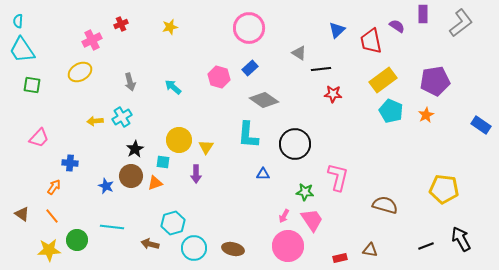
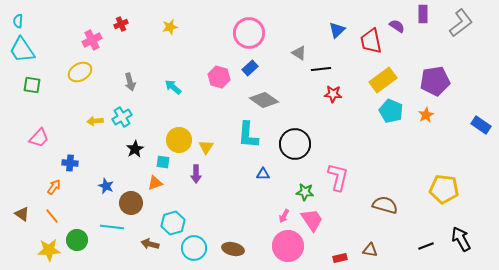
pink circle at (249, 28): moved 5 px down
brown circle at (131, 176): moved 27 px down
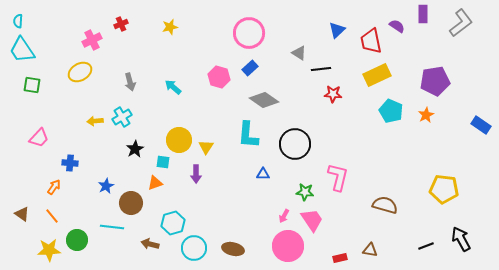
yellow rectangle at (383, 80): moved 6 px left, 5 px up; rotated 12 degrees clockwise
blue star at (106, 186): rotated 21 degrees clockwise
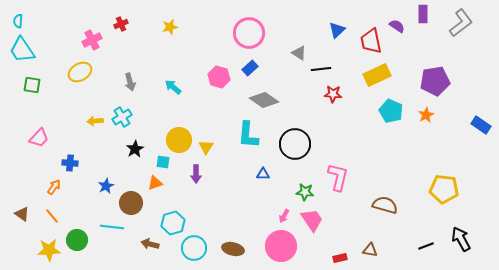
pink circle at (288, 246): moved 7 px left
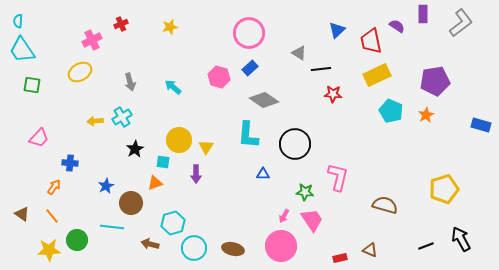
blue rectangle at (481, 125): rotated 18 degrees counterclockwise
yellow pentagon at (444, 189): rotated 24 degrees counterclockwise
brown triangle at (370, 250): rotated 14 degrees clockwise
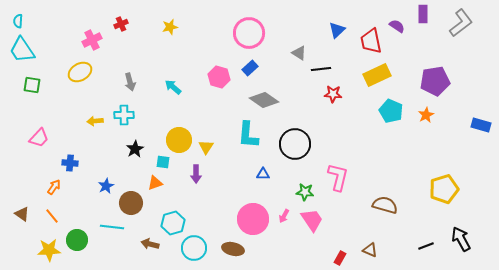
cyan cross at (122, 117): moved 2 px right, 2 px up; rotated 30 degrees clockwise
pink circle at (281, 246): moved 28 px left, 27 px up
red rectangle at (340, 258): rotated 48 degrees counterclockwise
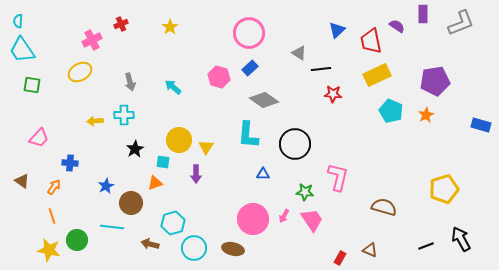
gray L-shape at (461, 23): rotated 16 degrees clockwise
yellow star at (170, 27): rotated 21 degrees counterclockwise
brown semicircle at (385, 205): moved 1 px left, 2 px down
brown triangle at (22, 214): moved 33 px up
orange line at (52, 216): rotated 21 degrees clockwise
yellow star at (49, 250): rotated 15 degrees clockwise
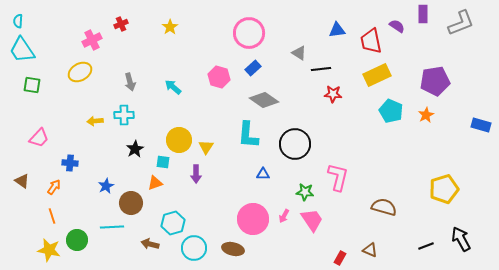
blue triangle at (337, 30): rotated 36 degrees clockwise
blue rectangle at (250, 68): moved 3 px right
cyan line at (112, 227): rotated 10 degrees counterclockwise
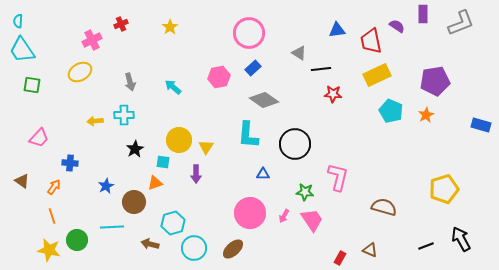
pink hexagon at (219, 77): rotated 25 degrees counterclockwise
brown circle at (131, 203): moved 3 px right, 1 px up
pink circle at (253, 219): moved 3 px left, 6 px up
brown ellipse at (233, 249): rotated 55 degrees counterclockwise
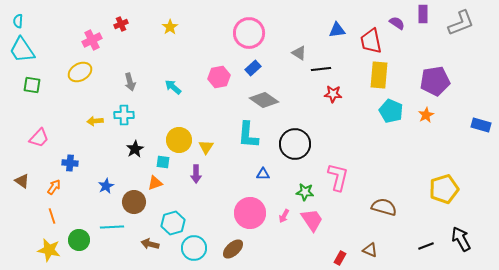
purple semicircle at (397, 26): moved 3 px up
yellow rectangle at (377, 75): moved 2 px right; rotated 60 degrees counterclockwise
green circle at (77, 240): moved 2 px right
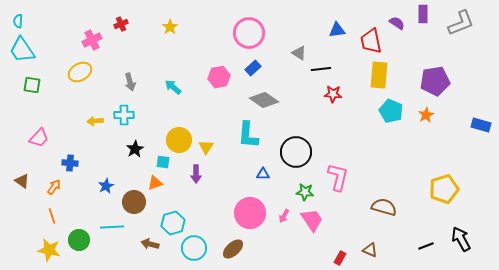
black circle at (295, 144): moved 1 px right, 8 px down
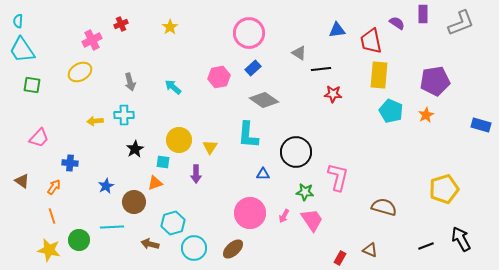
yellow triangle at (206, 147): moved 4 px right
